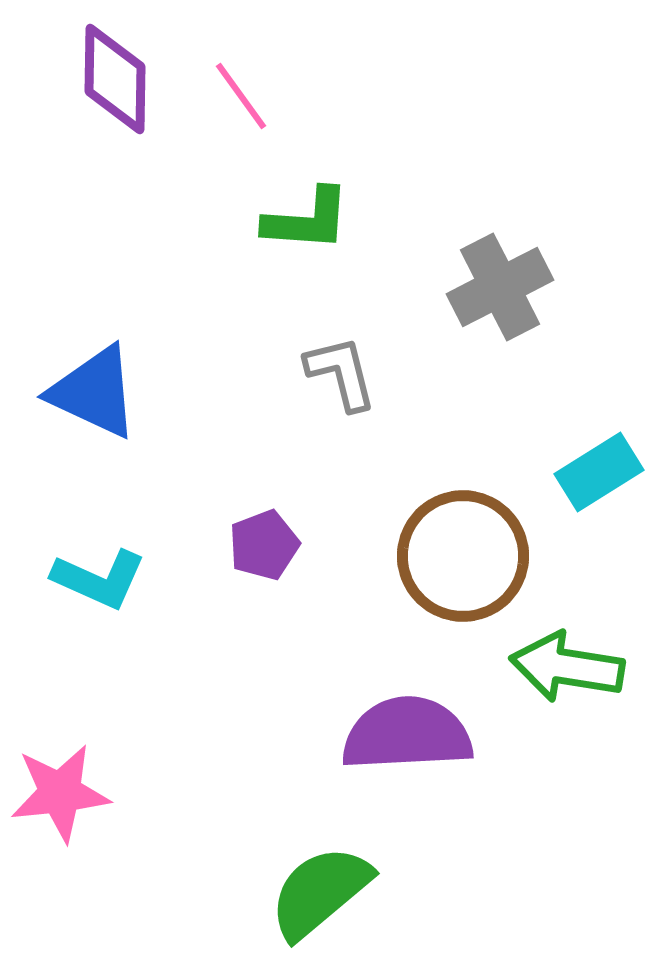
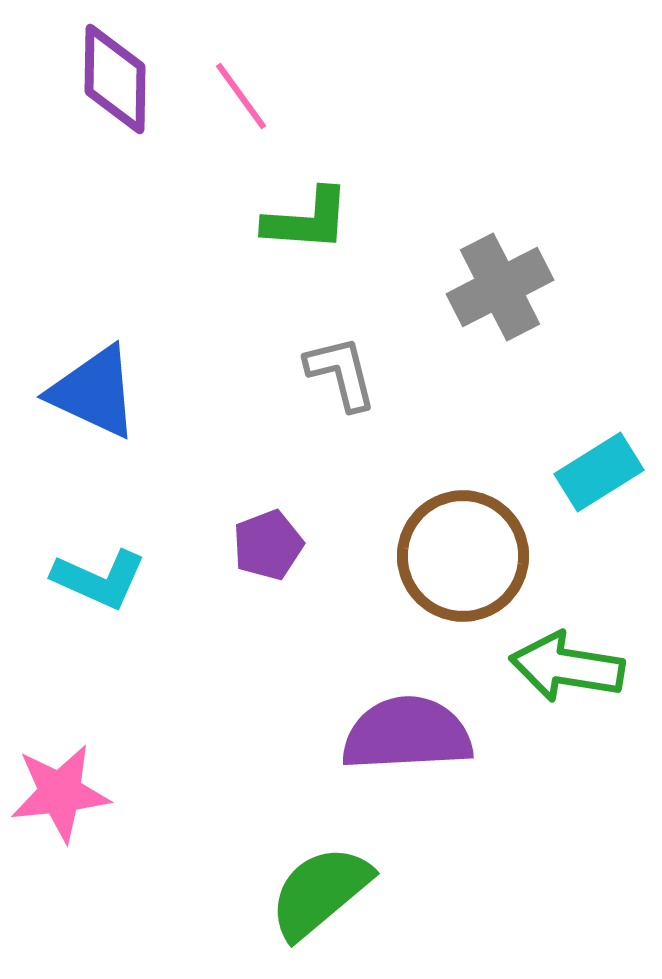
purple pentagon: moved 4 px right
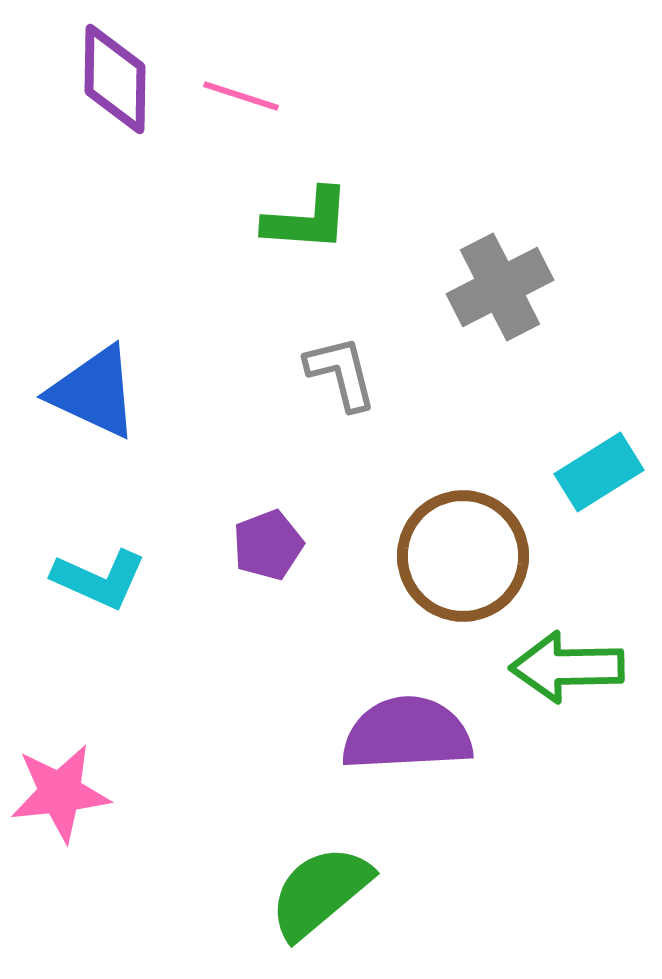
pink line: rotated 36 degrees counterclockwise
green arrow: rotated 10 degrees counterclockwise
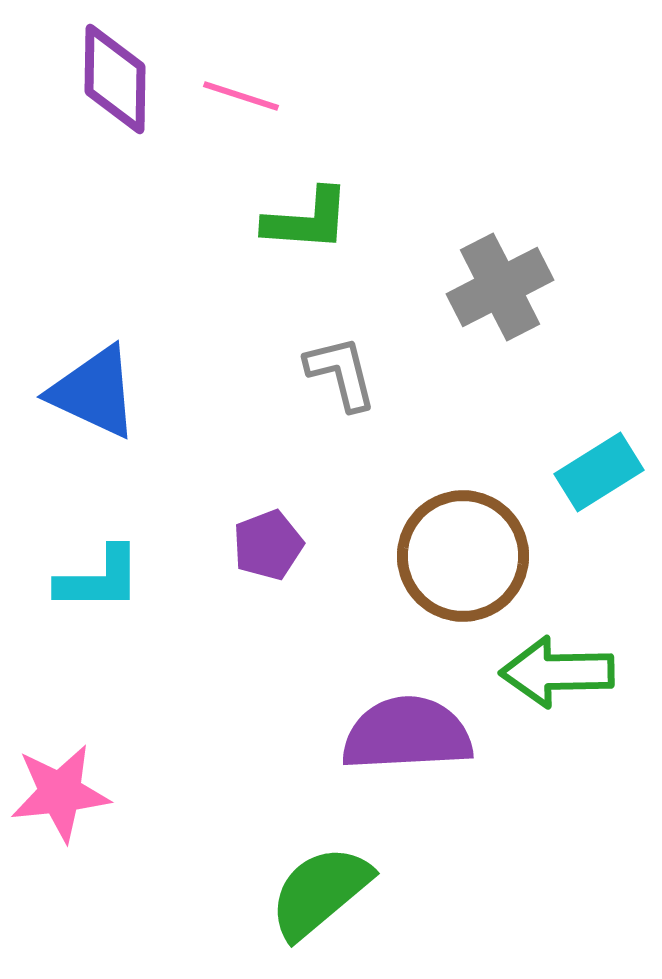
cyan L-shape: rotated 24 degrees counterclockwise
green arrow: moved 10 px left, 5 px down
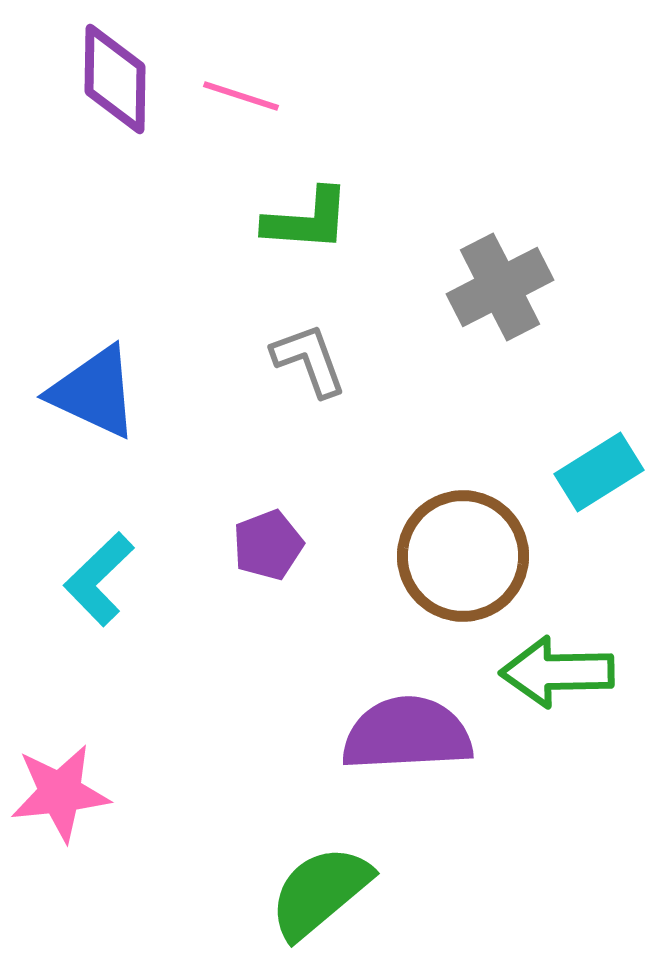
gray L-shape: moved 32 px left, 13 px up; rotated 6 degrees counterclockwise
cyan L-shape: rotated 136 degrees clockwise
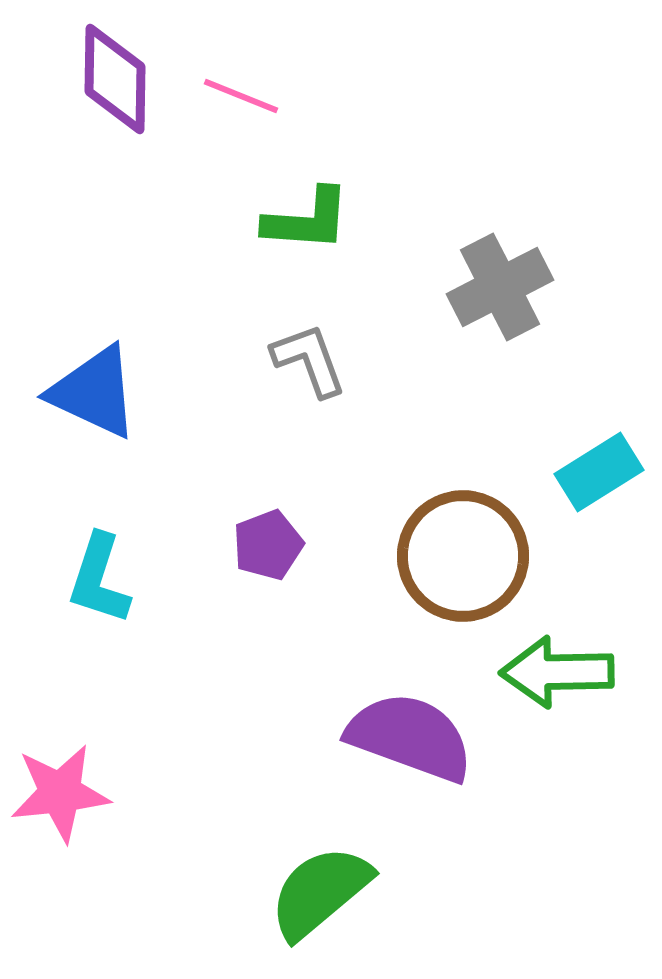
pink line: rotated 4 degrees clockwise
cyan L-shape: rotated 28 degrees counterclockwise
purple semicircle: moved 3 px right, 3 px down; rotated 23 degrees clockwise
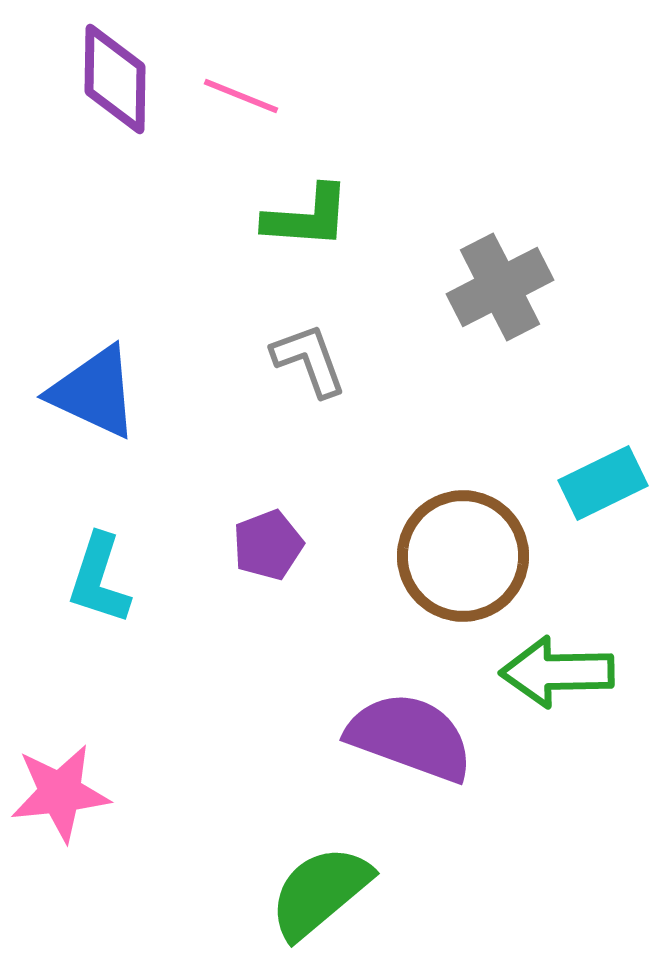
green L-shape: moved 3 px up
cyan rectangle: moved 4 px right, 11 px down; rotated 6 degrees clockwise
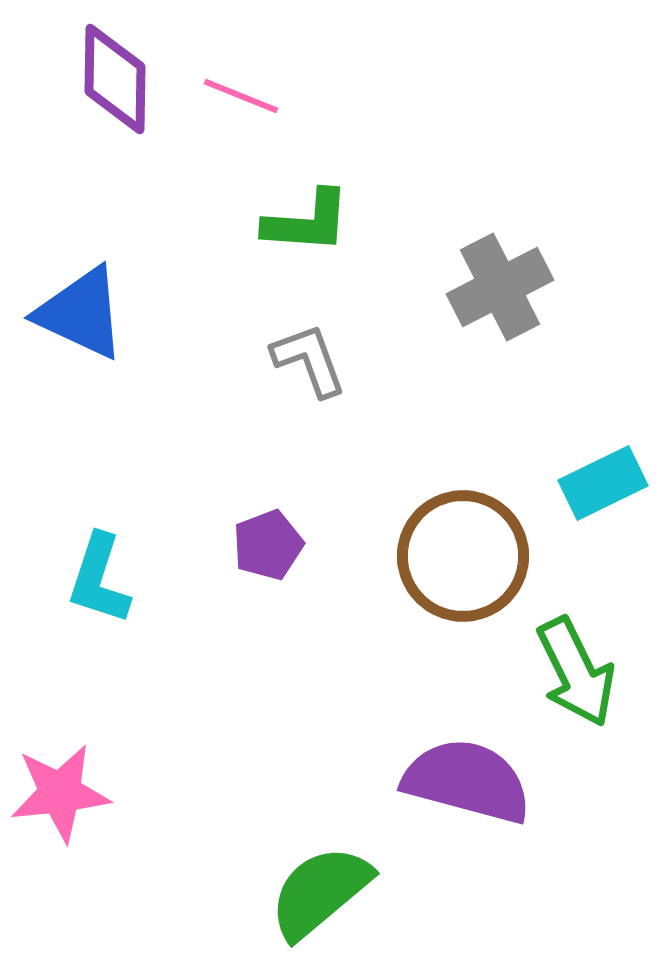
green L-shape: moved 5 px down
blue triangle: moved 13 px left, 79 px up
green arrow: moved 19 px right; rotated 115 degrees counterclockwise
purple semicircle: moved 57 px right, 44 px down; rotated 5 degrees counterclockwise
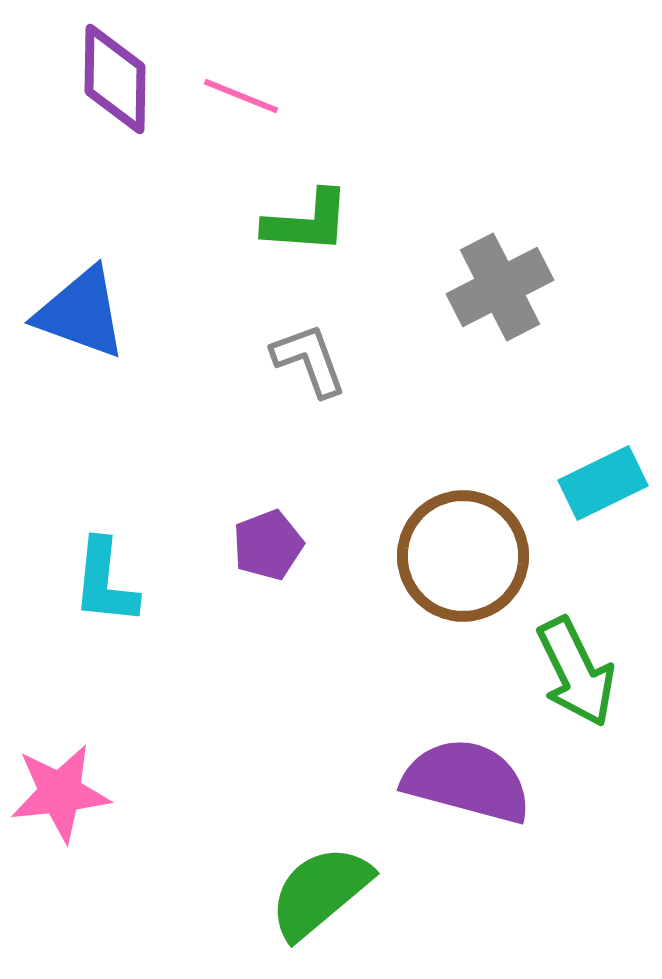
blue triangle: rotated 5 degrees counterclockwise
cyan L-shape: moved 6 px right, 3 px down; rotated 12 degrees counterclockwise
